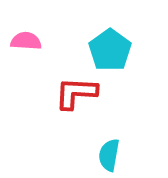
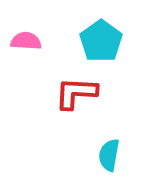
cyan pentagon: moved 9 px left, 9 px up
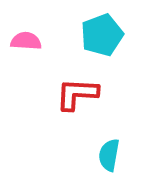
cyan pentagon: moved 1 px right, 6 px up; rotated 15 degrees clockwise
red L-shape: moved 1 px right, 1 px down
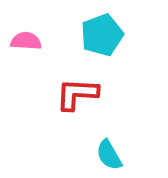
cyan semicircle: rotated 40 degrees counterclockwise
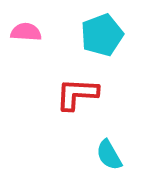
pink semicircle: moved 9 px up
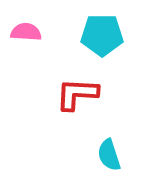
cyan pentagon: rotated 21 degrees clockwise
cyan semicircle: rotated 12 degrees clockwise
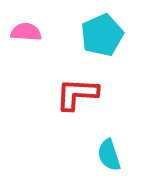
cyan pentagon: rotated 24 degrees counterclockwise
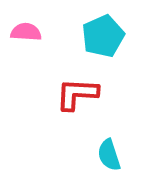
cyan pentagon: moved 1 px right, 1 px down
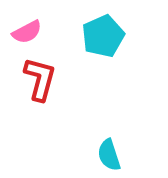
pink semicircle: moved 1 px right; rotated 148 degrees clockwise
red L-shape: moved 37 px left, 15 px up; rotated 102 degrees clockwise
